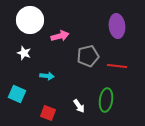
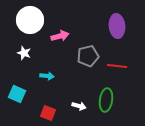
white arrow: rotated 40 degrees counterclockwise
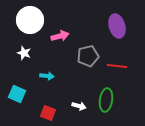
purple ellipse: rotated 10 degrees counterclockwise
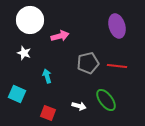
gray pentagon: moved 7 px down
cyan arrow: rotated 112 degrees counterclockwise
green ellipse: rotated 45 degrees counterclockwise
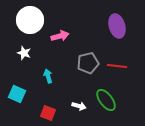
cyan arrow: moved 1 px right
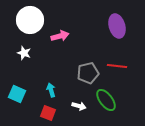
gray pentagon: moved 10 px down
cyan arrow: moved 3 px right, 14 px down
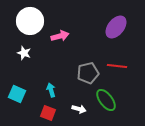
white circle: moved 1 px down
purple ellipse: moved 1 px left, 1 px down; rotated 55 degrees clockwise
white arrow: moved 3 px down
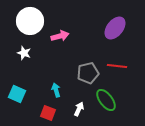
purple ellipse: moved 1 px left, 1 px down
cyan arrow: moved 5 px right
white arrow: rotated 80 degrees counterclockwise
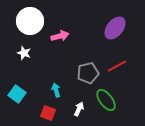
red line: rotated 36 degrees counterclockwise
cyan square: rotated 12 degrees clockwise
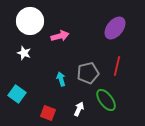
red line: rotated 48 degrees counterclockwise
cyan arrow: moved 5 px right, 11 px up
